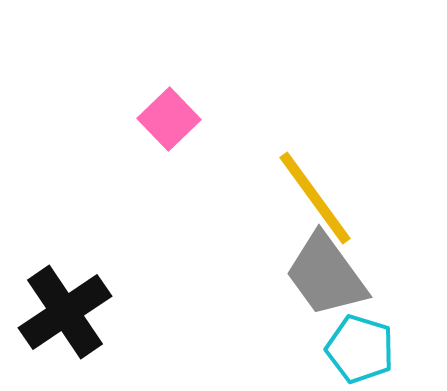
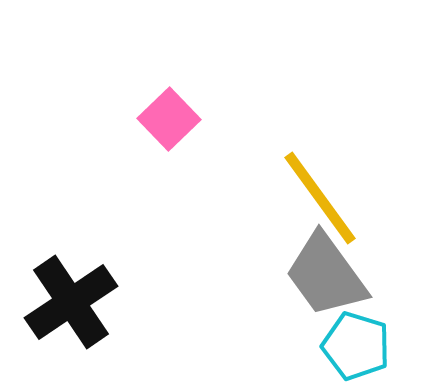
yellow line: moved 5 px right
black cross: moved 6 px right, 10 px up
cyan pentagon: moved 4 px left, 3 px up
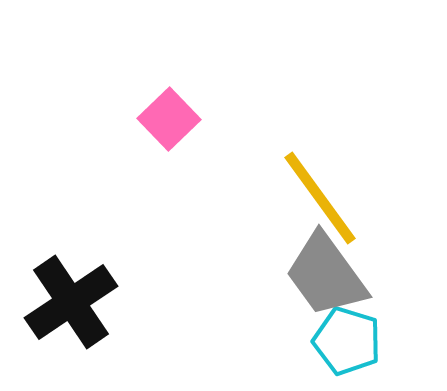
cyan pentagon: moved 9 px left, 5 px up
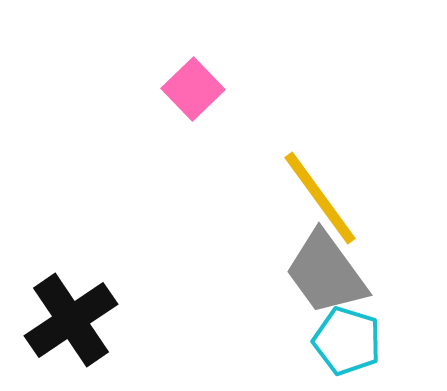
pink square: moved 24 px right, 30 px up
gray trapezoid: moved 2 px up
black cross: moved 18 px down
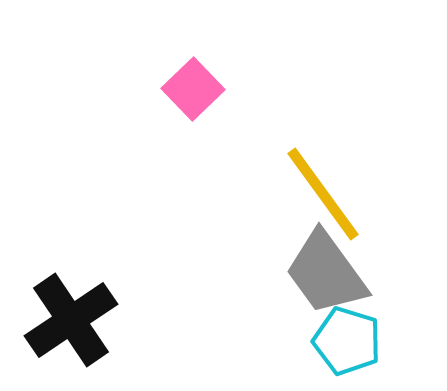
yellow line: moved 3 px right, 4 px up
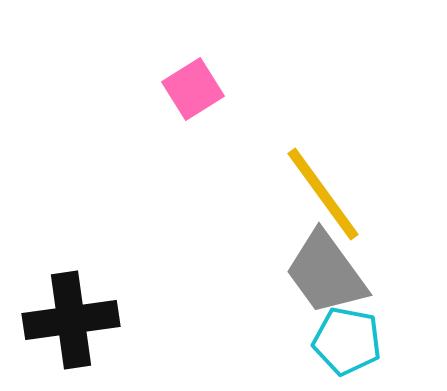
pink square: rotated 12 degrees clockwise
black cross: rotated 26 degrees clockwise
cyan pentagon: rotated 6 degrees counterclockwise
